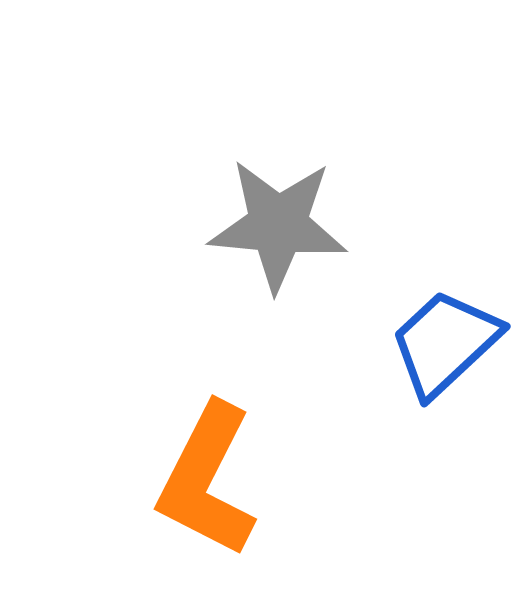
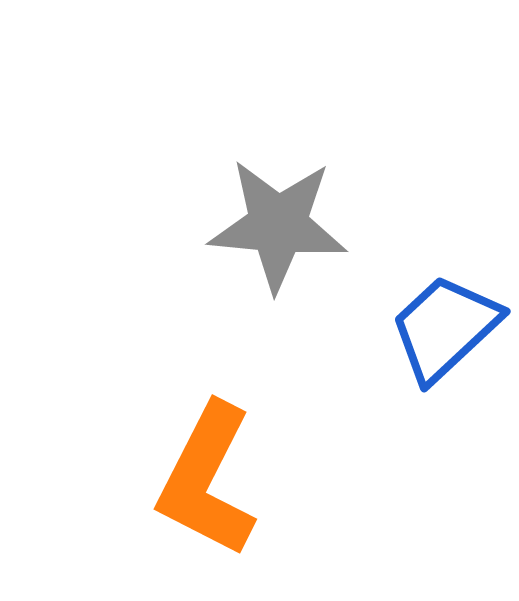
blue trapezoid: moved 15 px up
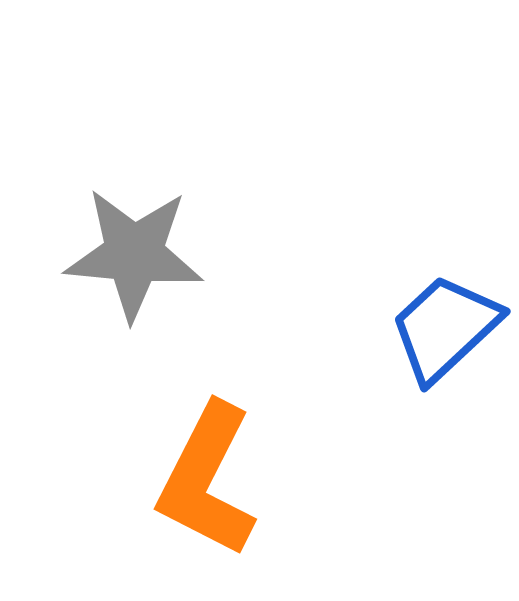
gray star: moved 144 px left, 29 px down
